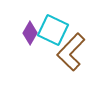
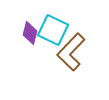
purple diamond: rotated 15 degrees counterclockwise
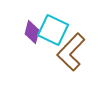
purple diamond: moved 2 px right, 1 px up
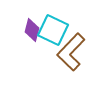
purple diamond: moved 2 px up
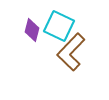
cyan square: moved 6 px right, 4 px up
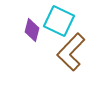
cyan square: moved 5 px up
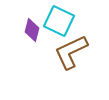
brown L-shape: rotated 21 degrees clockwise
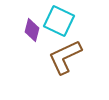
brown L-shape: moved 6 px left, 5 px down
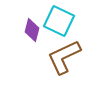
brown L-shape: moved 1 px left
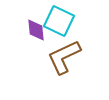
purple diamond: moved 4 px right; rotated 20 degrees counterclockwise
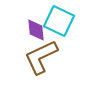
brown L-shape: moved 23 px left
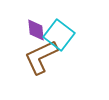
cyan square: moved 14 px down; rotated 12 degrees clockwise
